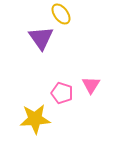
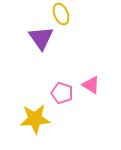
yellow ellipse: rotated 15 degrees clockwise
pink triangle: rotated 30 degrees counterclockwise
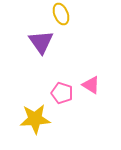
purple triangle: moved 4 px down
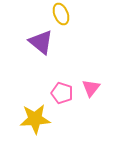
purple triangle: rotated 16 degrees counterclockwise
pink triangle: moved 3 px down; rotated 36 degrees clockwise
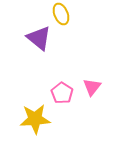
purple triangle: moved 2 px left, 4 px up
pink triangle: moved 1 px right, 1 px up
pink pentagon: rotated 15 degrees clockwise
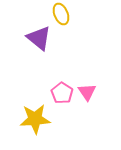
pink triangle: moved 5 px left, 5 px down; rotated 12 degrees counterclockwise
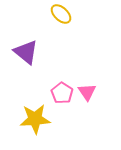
yellow ellipse: rotated 25 degrees counterclockwise
purple triangle: moved 13 px left, 14 px down
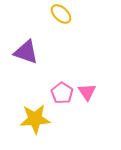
purple triangle: rotated 20 degrees counterclockwise
